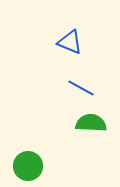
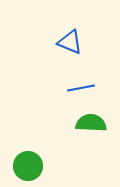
blue line: rotated 40 degrees counterclockwise
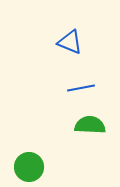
green semicircle: moved 1 px left, 2 px down
green circle: moved 1 px right, 1 px down
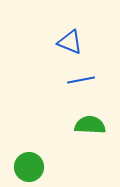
blue line: moved 8 px up
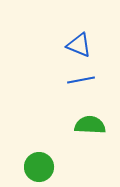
blue triangle: moved 9 px right, 3 px down
green circle: moved 10 px right
